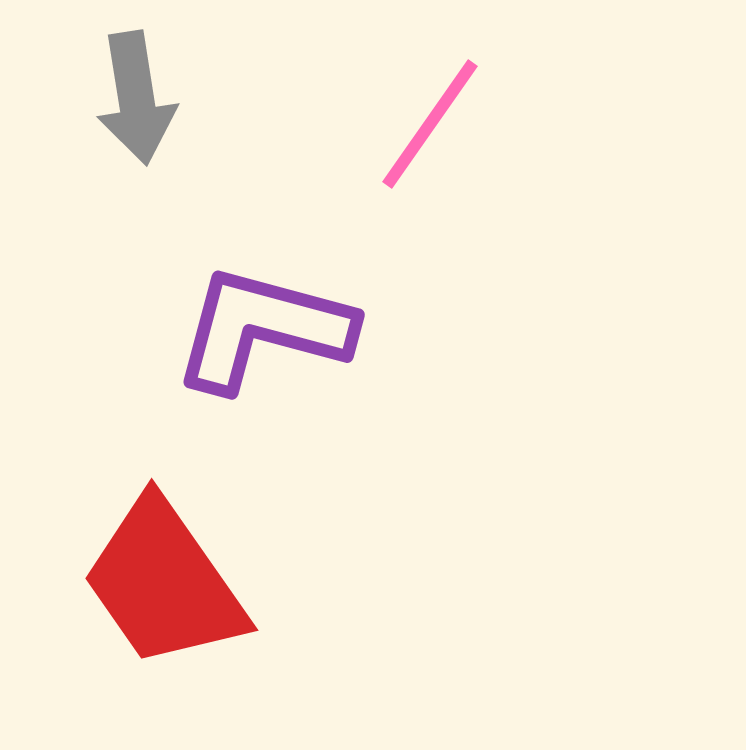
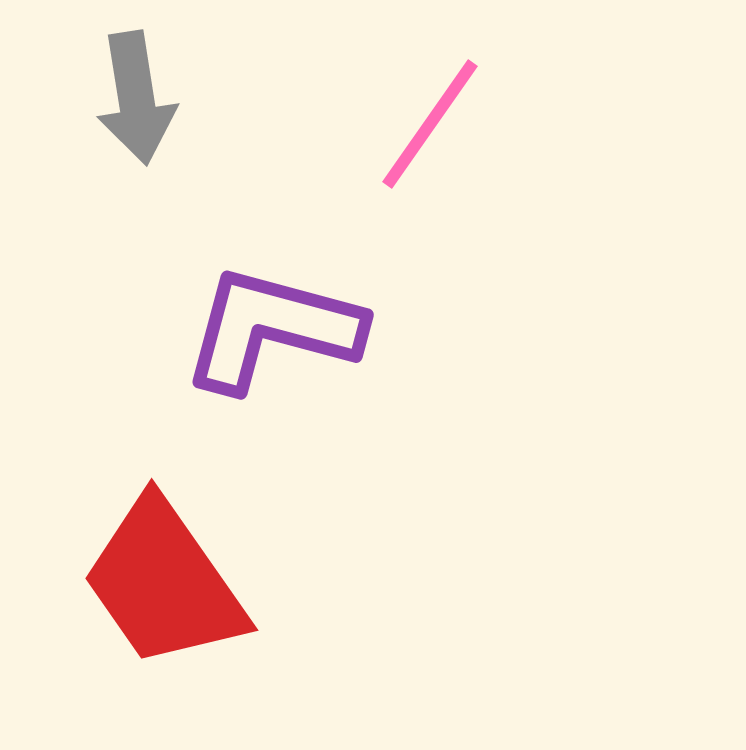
purple L-shape: moved 9 px right
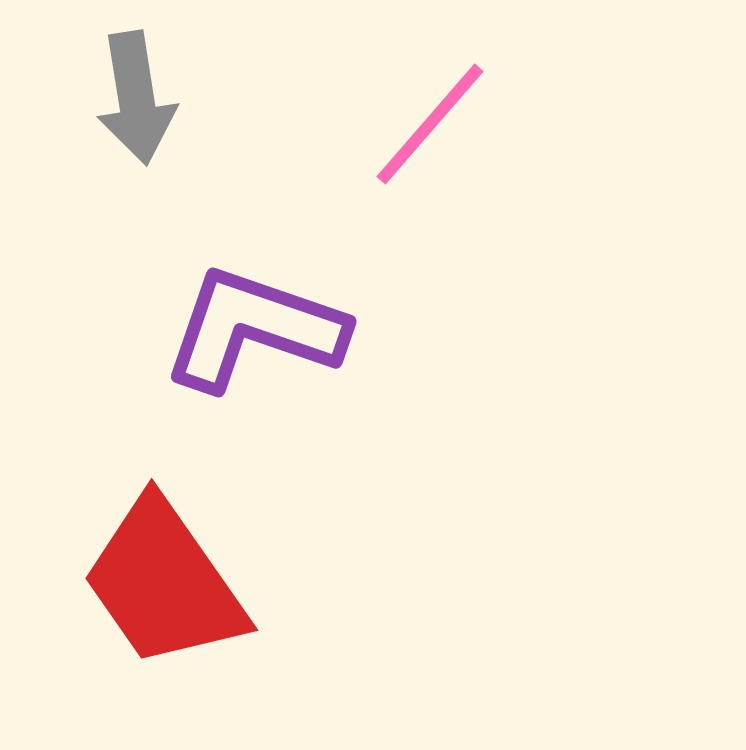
pink line: rotated 6 degrees clockwise
purple L-shape: moved 18 px left; rotated 4 degrees clockwise
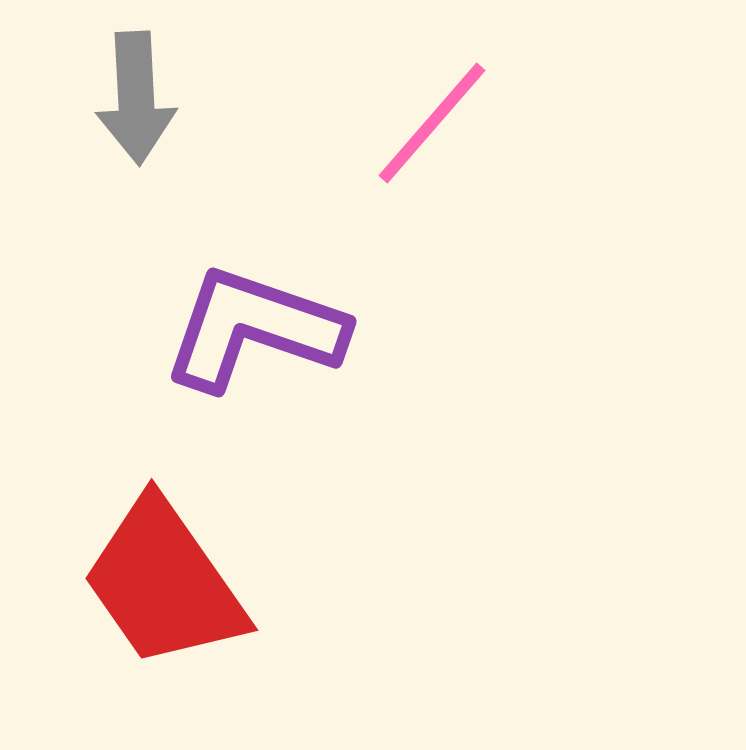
gray arrow: rotated 6 degrees clockwise
pink line: moved 2 px right, 1 px up
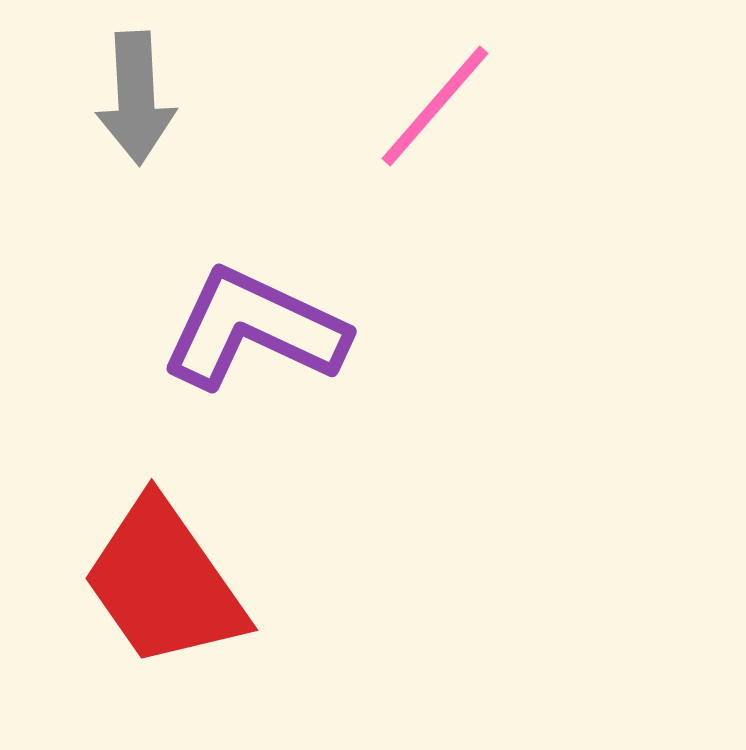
pink line: moved 3 px right, 17 px up
purple L-shape: rotated 6 degrees clockwise
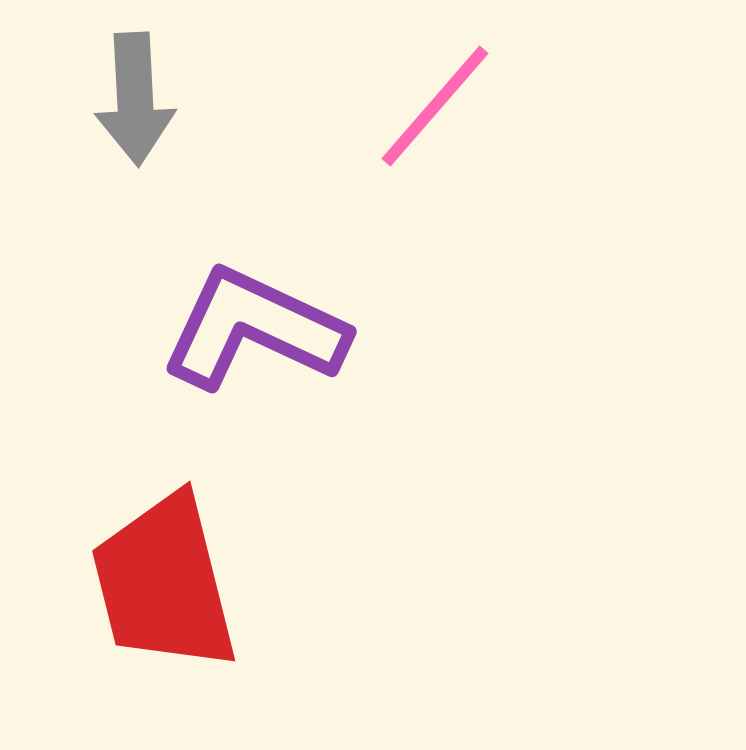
gray arrow: moved 1 px left, 1 px down
red trapezoid: rotated 21 degrees clockwise
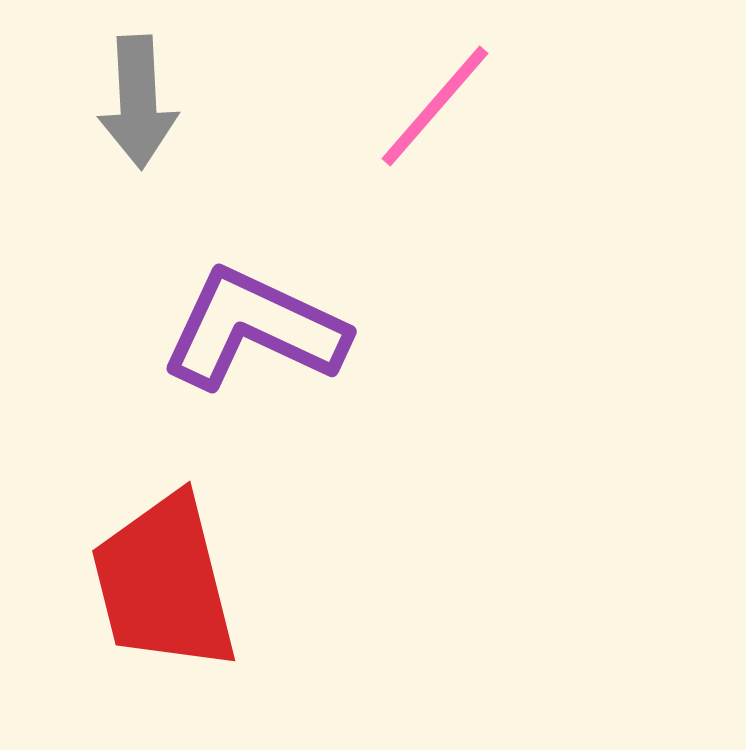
gray arrow: moved 3 px right, 3 px down
